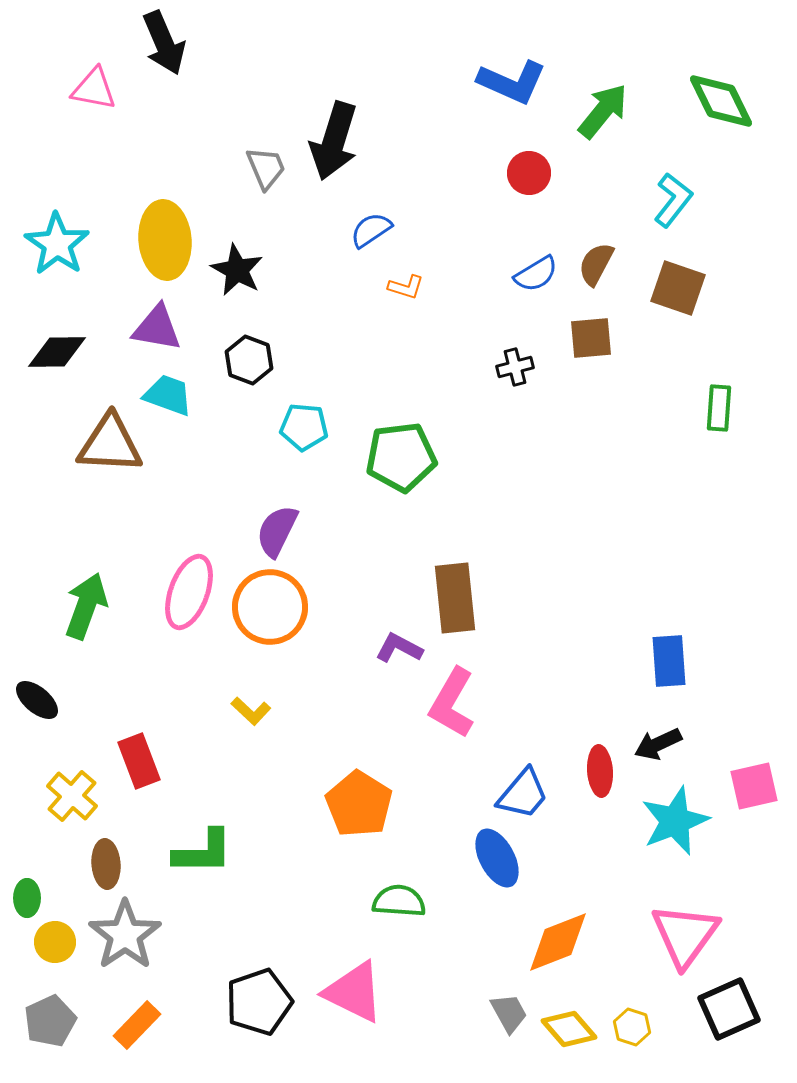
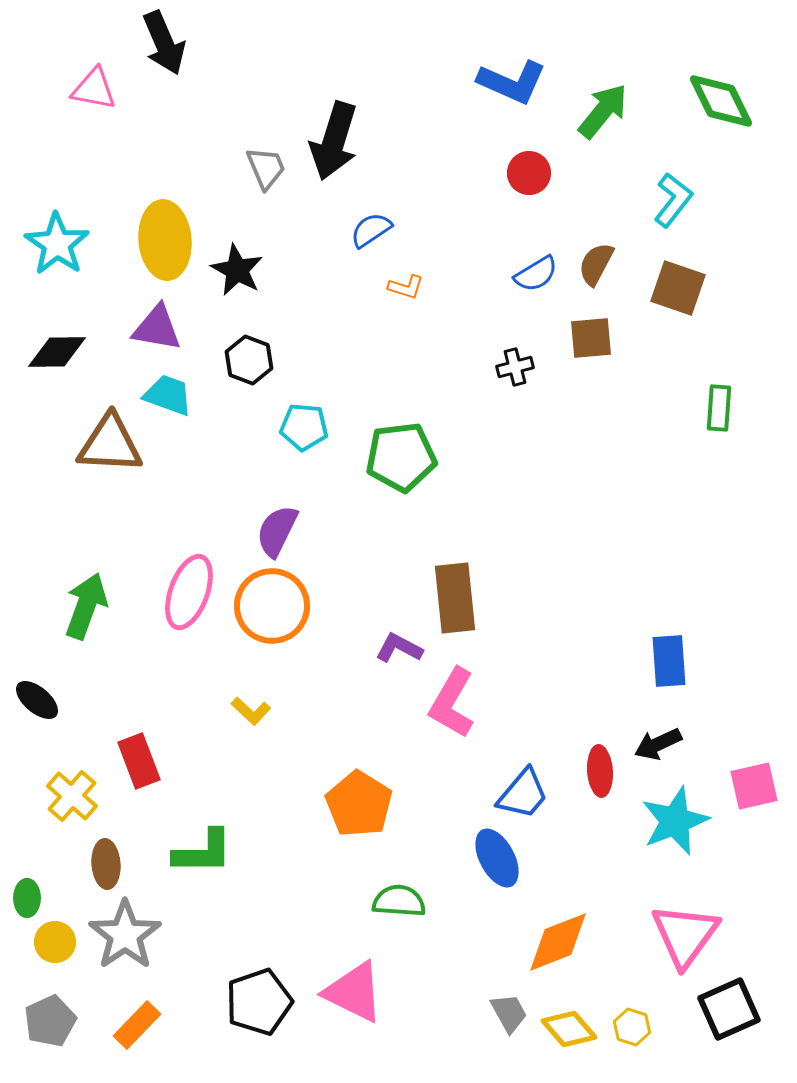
orange circle at (270, 607): moved 2 px right, 1 px up
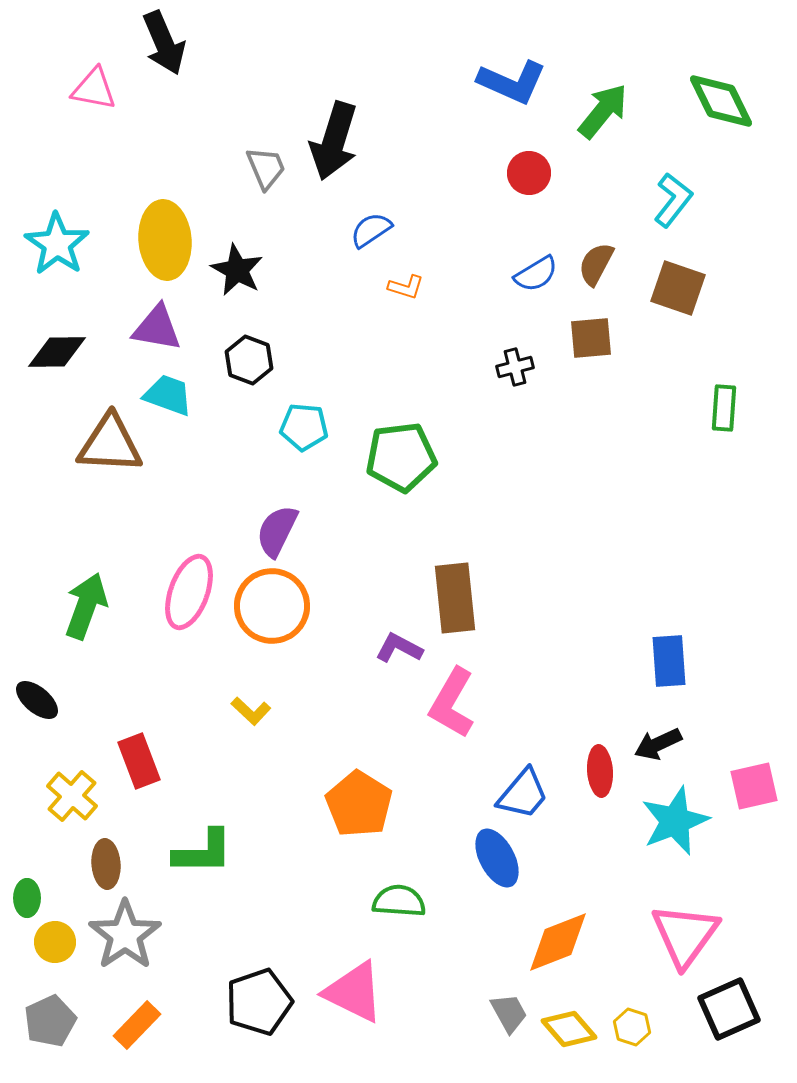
green rectangle at (719, 408): moved 5 px right
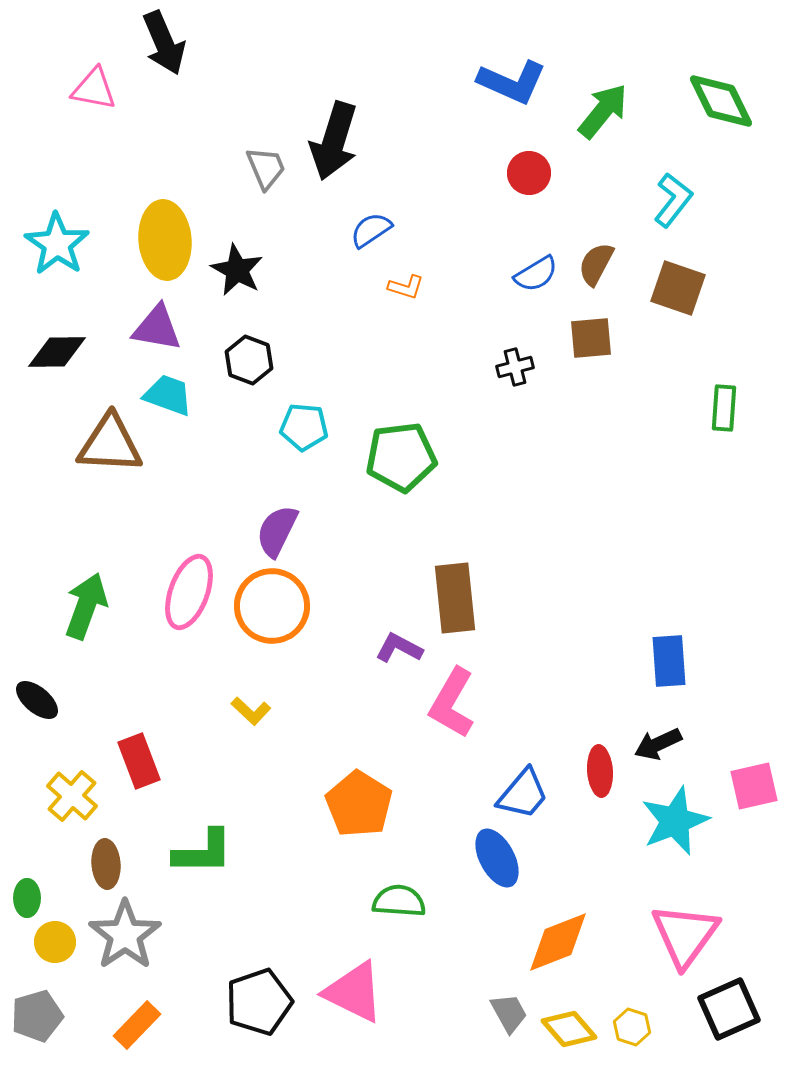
gray pentagon at (50, 1021): moved 13 px left, 5 px up; rotated 9 degrees clockwise
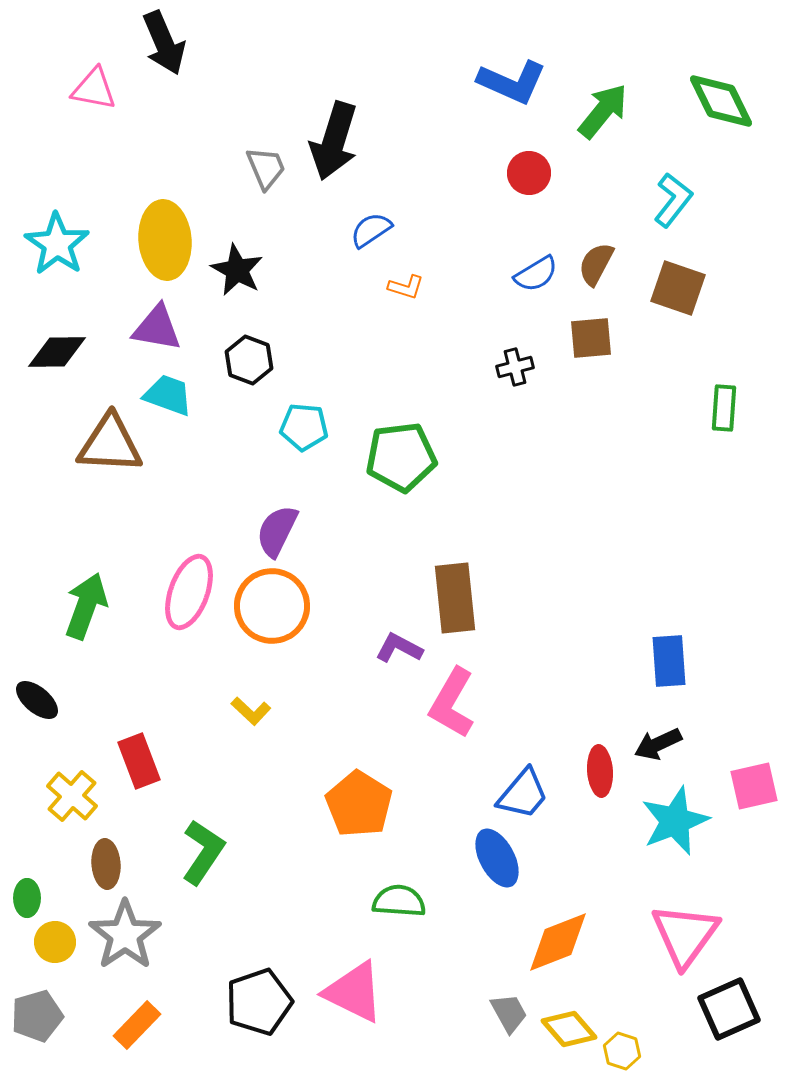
green L-shape at (203, 852): rotated 56 degrees counterclockwise
yellow hexagon at (632, 1027): moved 10 px left, 24 px down
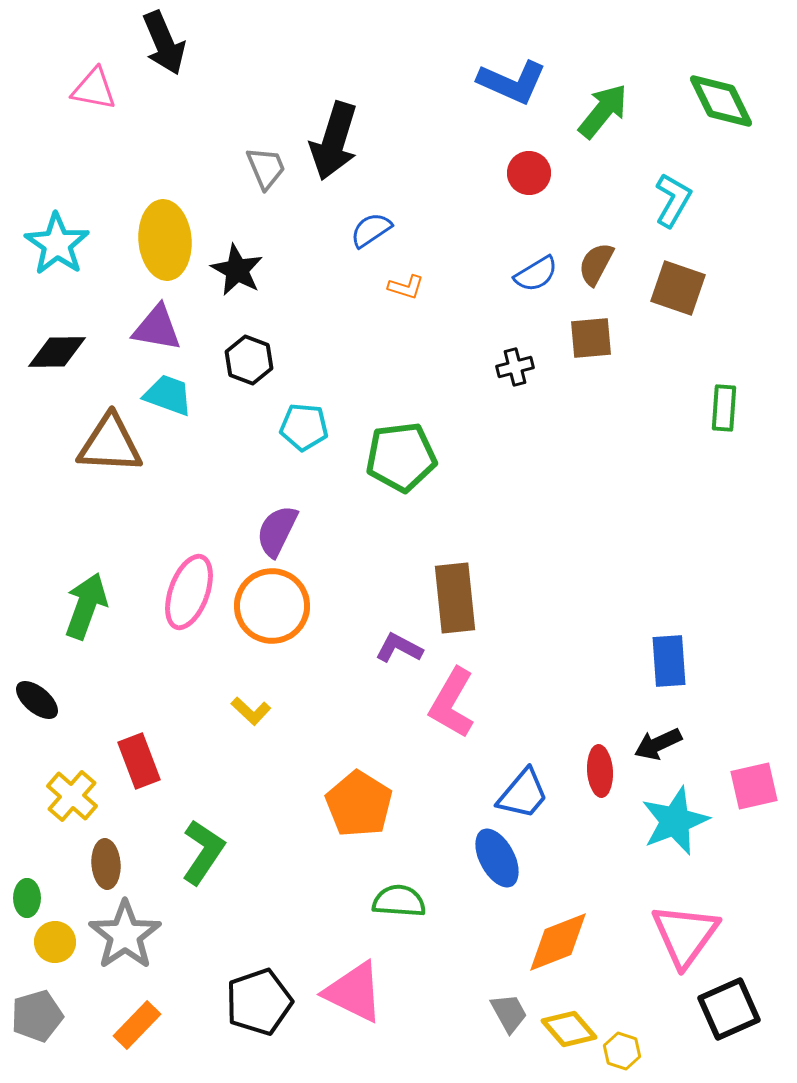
cyan L-shape at (673, 200): rotated 8 degrees counterclockwise
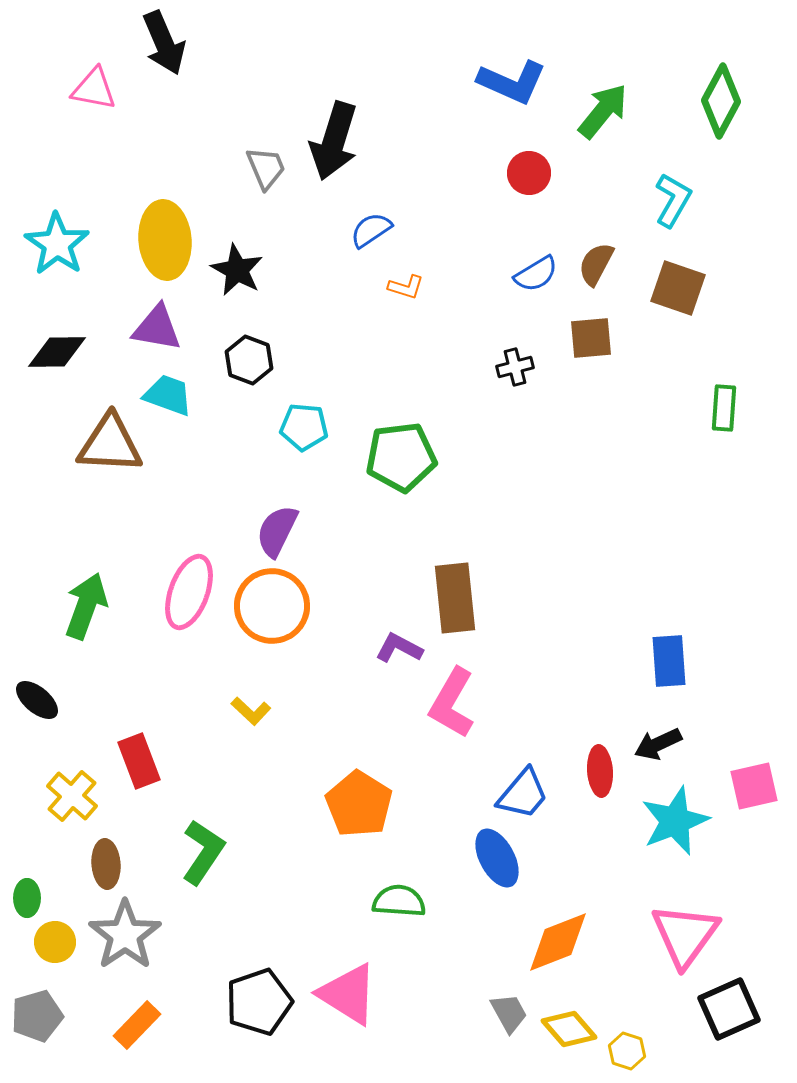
green diamond at (721, 101): rotated 54 degrees clockwise
pink triangle at (354, 992): moved 6 px left, 2 px down; rotated 6 degrees clockwise
yellow hexagon at (622, 1051): moved 5 px right
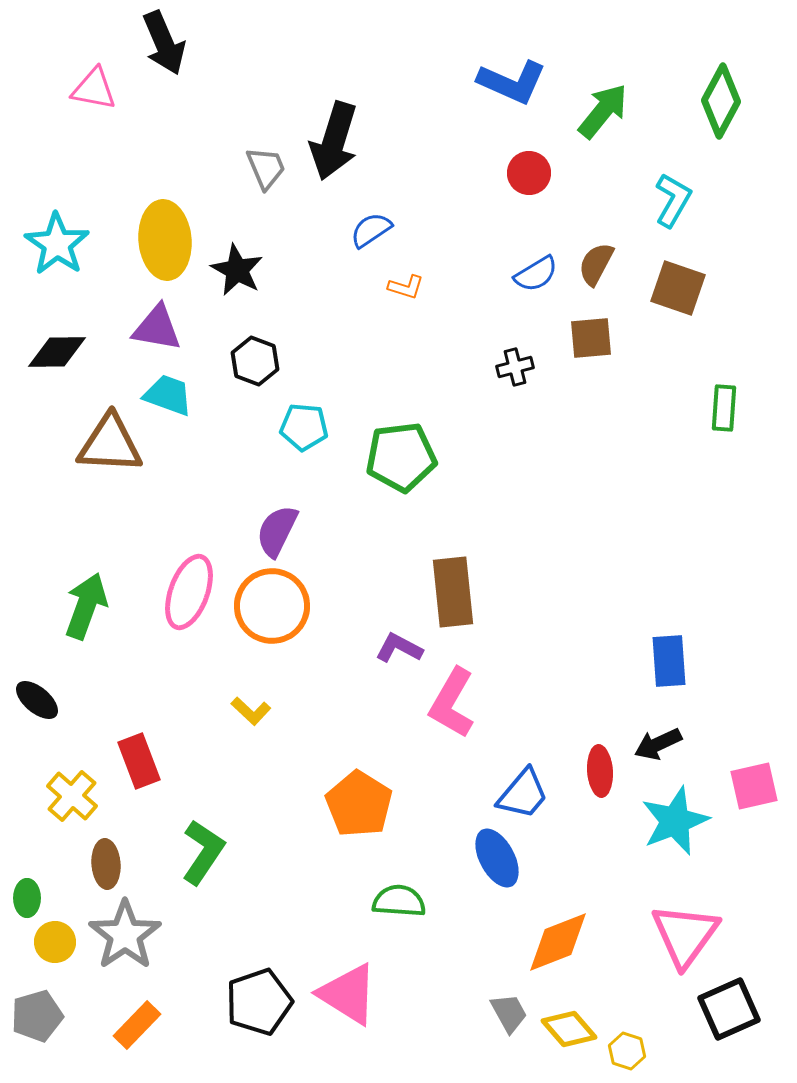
black hexagon at (249, 360): moved 6 px right, 1 px down
brown rectangle at (455, 598): moved 2 px left, 6 px up
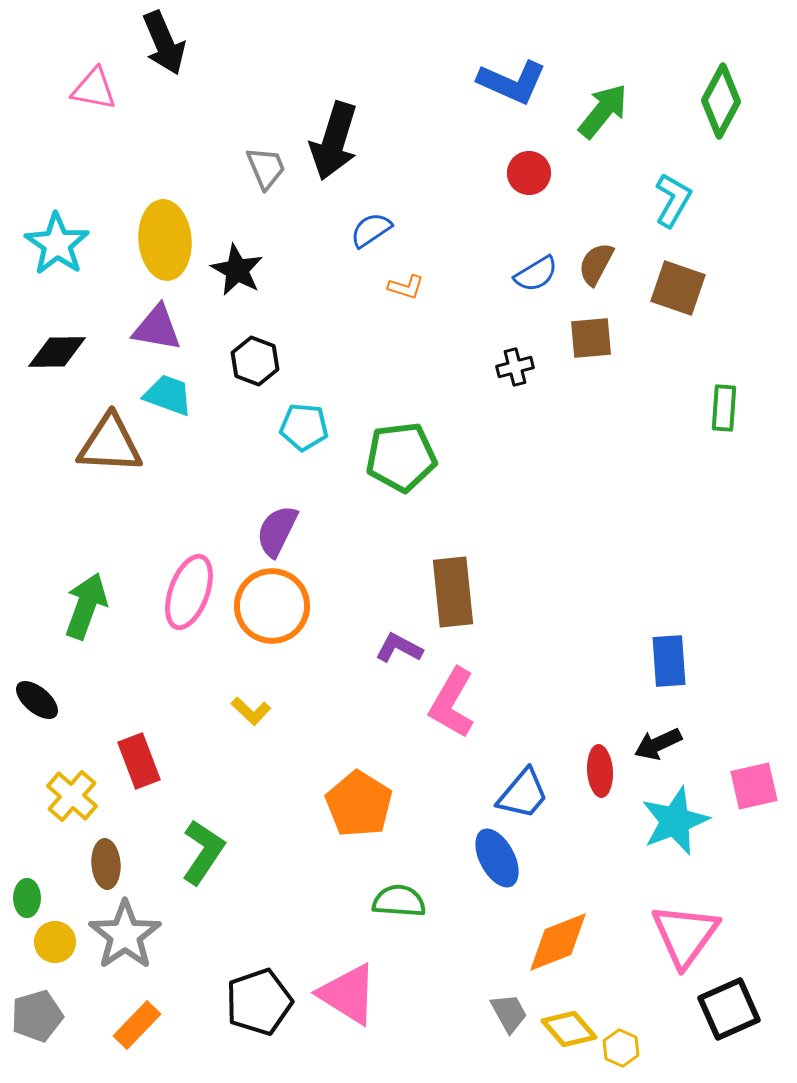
yellow hexagon at (627, 1051): moved 6 px left, 3 px up; rotated 6 degrees clockwise
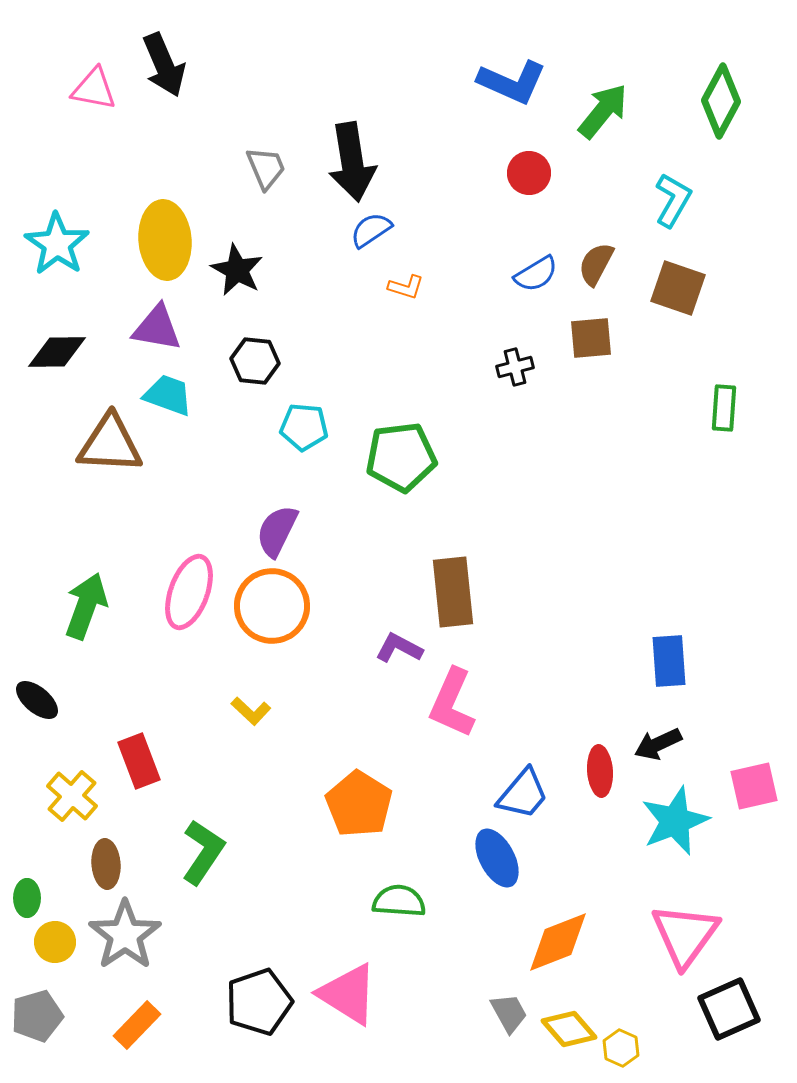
black arrow at (164, 43): moved 22 px down
black arrow at (334, 141): moved 18 px right, 21 px down; rotated 26 degrees counterclockwise
black hexagon at (255, 361): rotated 15 degrees counterclockwise
pink L-shape at (452, 703): rotated 6 degrees counterclockwise
